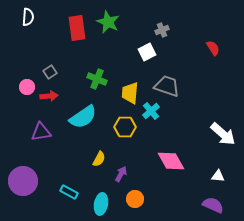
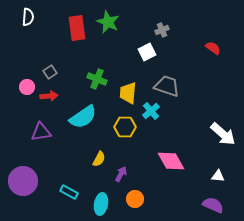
red semicircle: rotated 21 degrees counterclockwise
yellow trapezoid: moved 2 px left
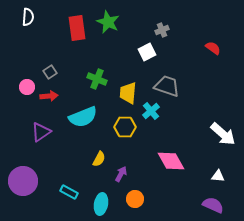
cyan semicircle: rotated 12 degrees clockwise
purple triangle: rotated 25 degrees counterclockwise
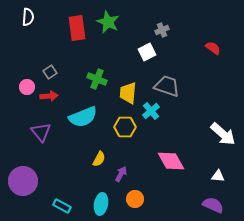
purple triangle: rotated 35 degrees counterclockwise
cyan rectangle: moved 7 px left, 14 px down
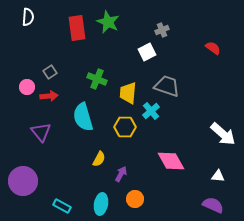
cyan semicircle: rotated 96 degrees clockwise
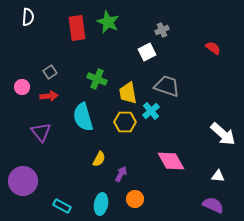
pink circle: moved 5 px left
yellow trapezoid: rotated 15 degrees counterclockwise
yellow hexagon: moved 5 px up
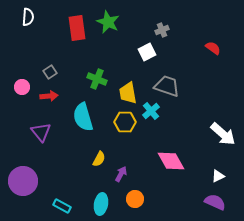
white triangle: rotated 32 degrees counterclockwise
purple semicircle: moved 2 px right, 3 px up
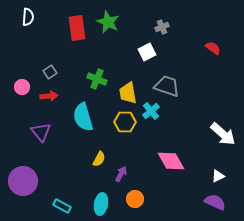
gray cross: moved 3 px up
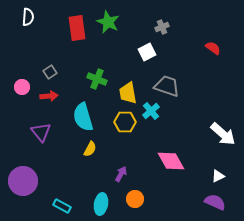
yellow semicircle: moved 9 px left, 10 px up
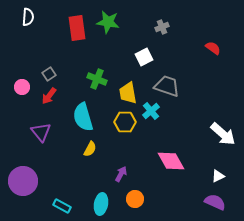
green star: rotated 15 degrees counterclockwise
white square: moved 3 px left, 5 px down
gray square: moved 1 px left, 2 px down
red arrow: rotated 132 degrees clockwise
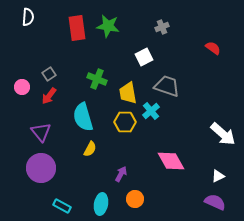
green star: moved 4 px down
purple circle: moved 18 px right, 13 px up
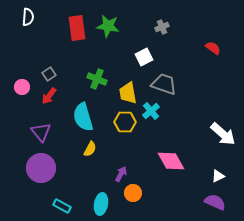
gray trapezoid: moved 3 px left, 2 px up
orange circle: moved 2 px left, 6 px up
